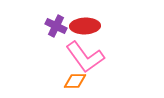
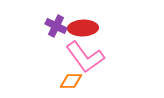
red ellipse: moved 2 px left, 2 px down
orange diamond: moved 4 px left
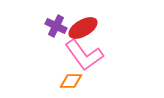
red ellipse: rotated 28 degrees counterclockwise
pink L-shape: moved 1 px left, 2 px up
